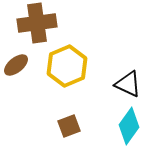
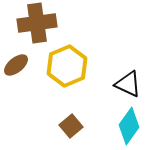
brown square: moved 2 px right; rotated 20 degrees counterclockwise
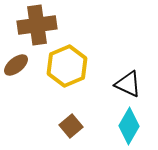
brown cross: moved 2 px down
cyan diamond: rotated 6 degrees counterclockwise
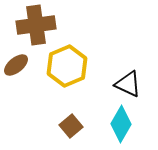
brown cross: moved 1 px left
cyan diamond: moved 8 px left, 2 px up
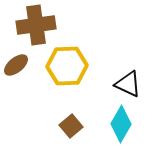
yellow hexagon: rotated 21 degrees clockwise
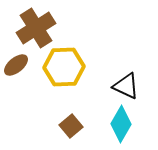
brown cross: moved 3 px down; rotated 24 degrees counterclockwise
yellow hexagon: moved 3 px left, 1 px down
black triangle: moved 2 px left, 2 px down
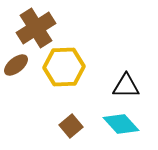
black triangle: rotated 24 degrees counterclockwise
cyan diamond: rotated 72 degrees counterclockwise
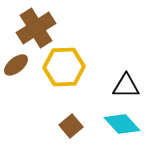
cyan diamond: moved 1 px right
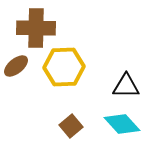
brown cross: rotated 33 degrees clockwise
brown ellipse: moved 1 px down
